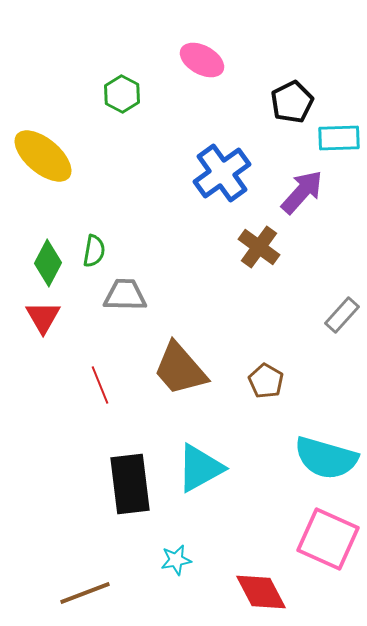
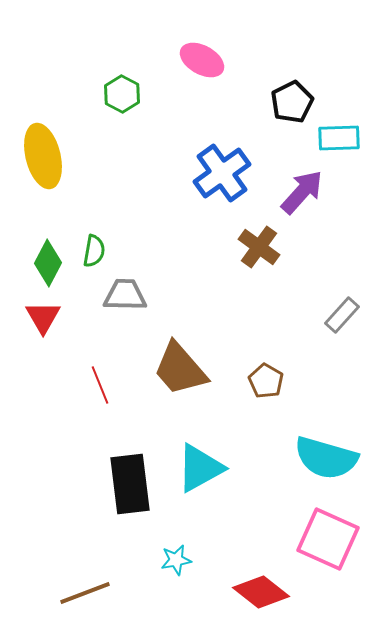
yellow ellipse: rotated 36 degrees clockwise
red diamond: rotated 24 degrees counterclockwise
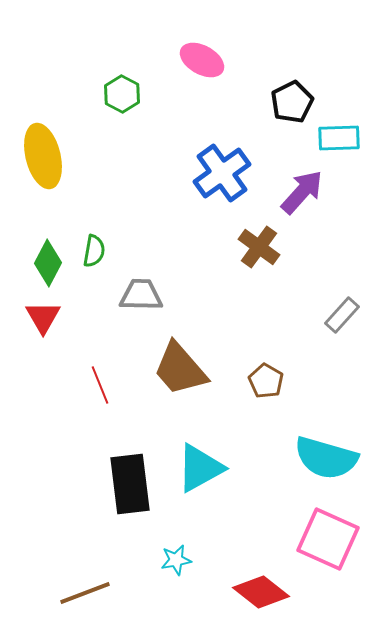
gray trapezoid: moved 16 px right
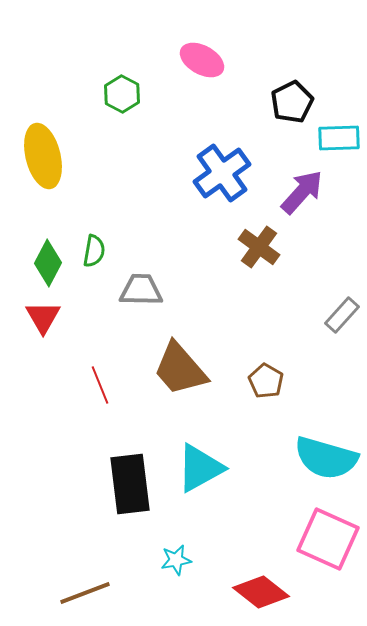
gray trapezoid: moved 5 px up
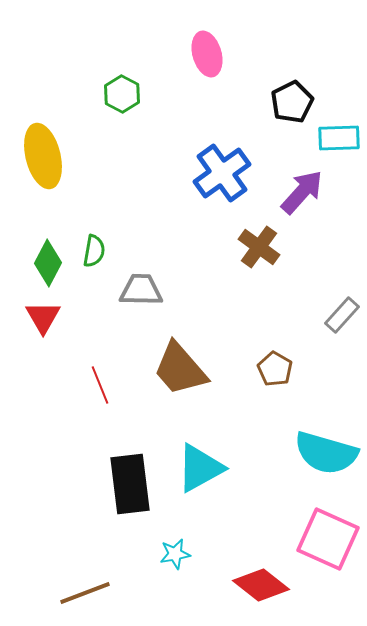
pink ellipse: moved 5 px right, 6 px up; rotated 45 degrees clockwise
brown pentagon: moved 9 px right, 12 px up
cyan semicircle: moved 5 px up
cyan star: moved 1 px left, 6 px up
red diamond: moved 7 px up
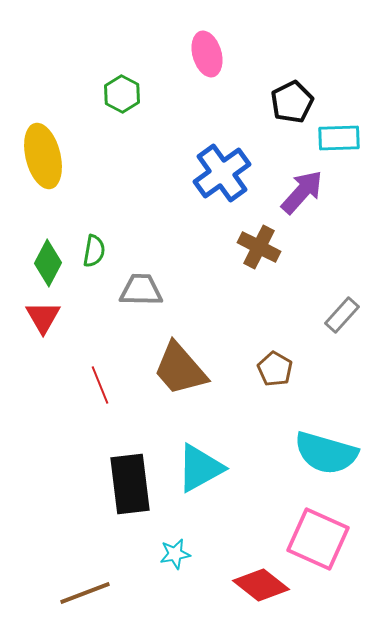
brown cross: rotated 9 degrees counterclockwise
pink square: moved 10 px left
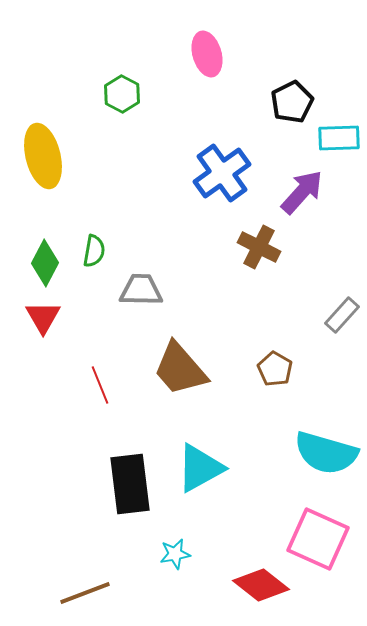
green diamond: moved 3 px left
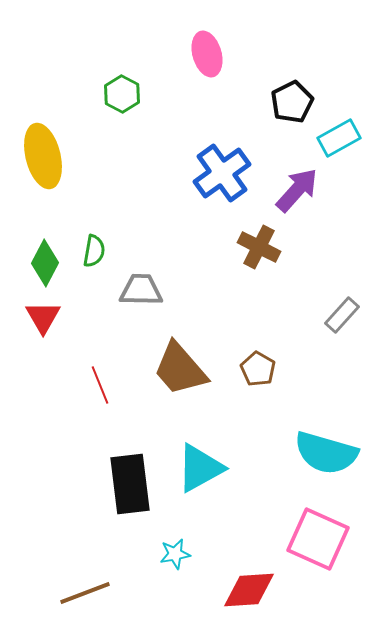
cyan rectangle: rotated 27 degrees counterclockwise
purple arrow: moved 5 px left, 2 px up
brown pentagon: moved 17 px left
red diamond: moved 12 px left, 5 px down; rotated 42 degrees counterclockwise
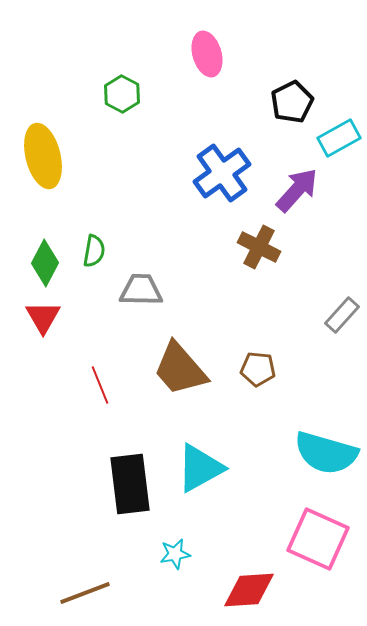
brown pentagon: rotated 24 degrees counterclockwise
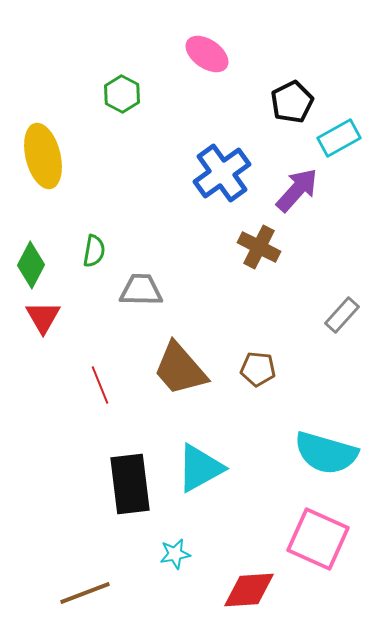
pink ellipse: rotated 39 degrees counterclockwise
green diamond: moved 14 px left, 2 px down
